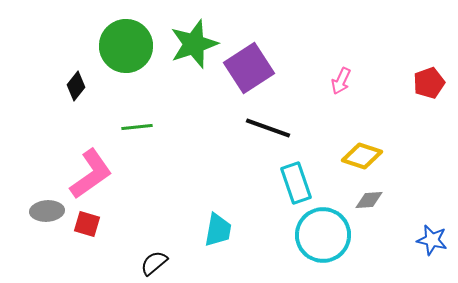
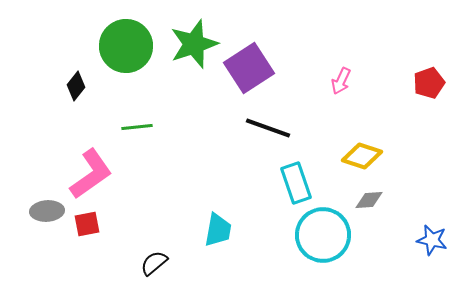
red square: rotated 28 degrees counterclockwise
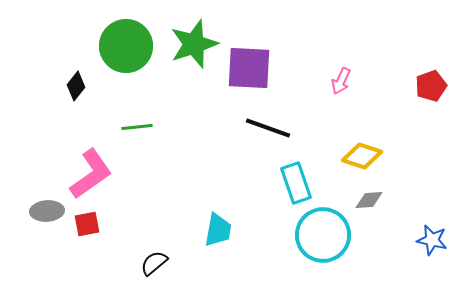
purple square: rotated 36 degrees clockwise
red pentagon: moved 2 px right, 3 px down
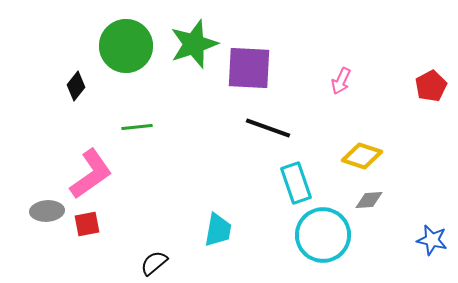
red pentagon: rotated 8 degrees counterclockwise
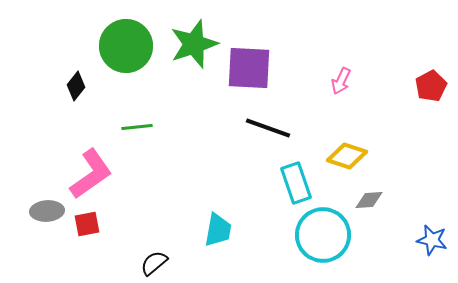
yellow diamond: moved 15 px left
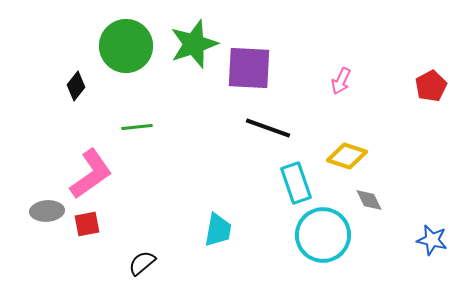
gray diamond: rotated 68 degrees clockwise
black semicircle: moved 12 px left
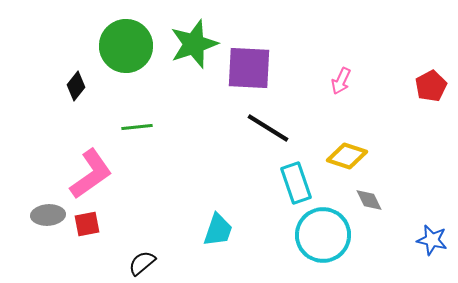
black line: rotated 12 degrees clockwise
gray ellipse: moved 1 px right, 4 px down
cyan trapezoid: rotated 9 degrees clockwise
